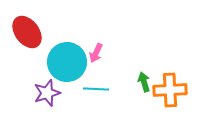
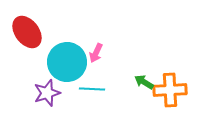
green arrow: rotated 42 degrees counterclockwise
cyan line: moved 4 px left
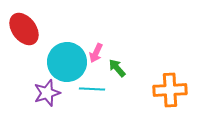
red ellipse: moved 3 px left, 3 px up
green arrow: moved 27 px left, 14 px up; rotated 18 degrees clockwise
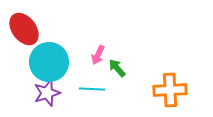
pink arrow: moved 2 px right, 2 px down
cyan circle: moved 18 px left
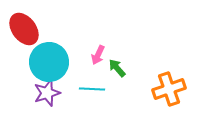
orange cross: moved 1 px left, 1 px up; rotated 16 degrees counterclockwise
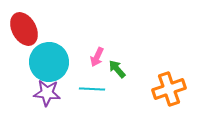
red ellipse: rotated 8 degrees clockwise
pink arrow: moved 1 px left, 2 px down
green arrow: moved 1 px down
purple star: rotated 24 degrees clockwise
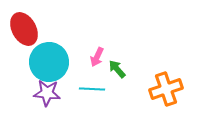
orange cross: moved 3 px left
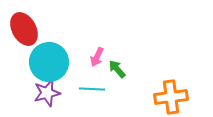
orange cross: moved 5 px right, 8 px down; rotated 12 degrees clockwise
purple star: rotated 20 degrees counterclockwise
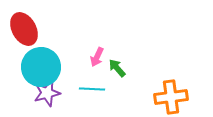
cyan circle: moved 8 px left, 5 px down
green arrow: moved 1 px up
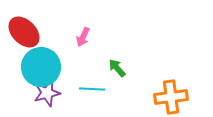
red ellipse: moved 3 px down; rotated 16 degrees counterclockwise
pink arrow: moved 14 px left, 20 px up
